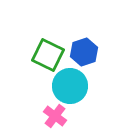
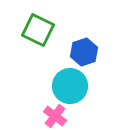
green square: moved 10 px left, 25 px up
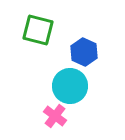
green square: rotated 12 degrees counterclockwise
blue hexagon: rotated 16 degrees counterclockwise
